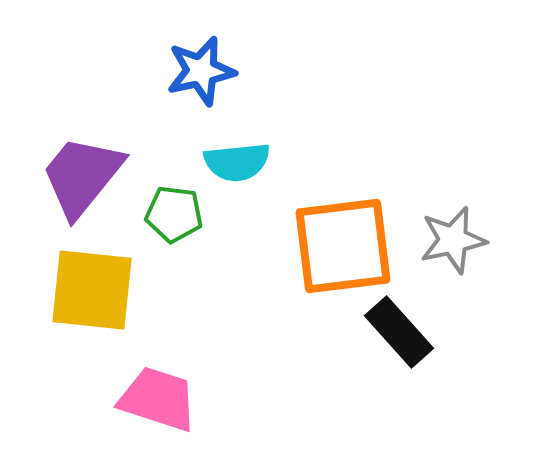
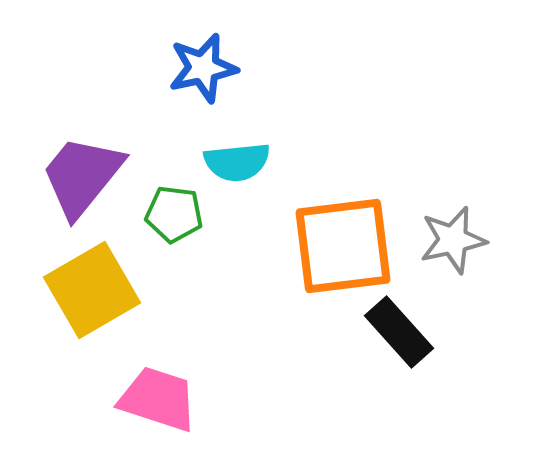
blue star: moved 2 px right, 3 px up
yellow square: rotated 36 degrees counterclockwise
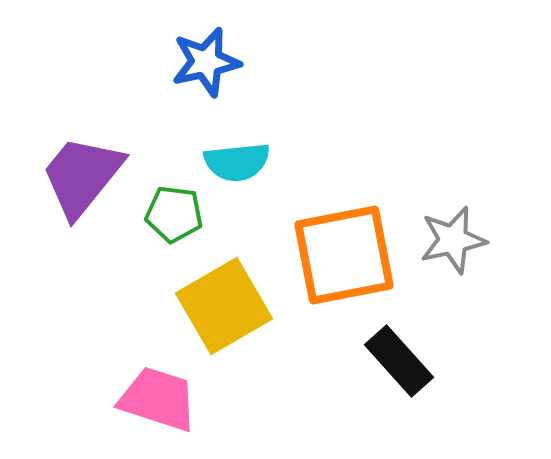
blue star: moved 3 px right, 6 px up
orange square: moved 1 px right, 9 px down; rotated 4 degrees counterclockwise
yellow square: moved 132 px right, 16 px down
black rectangle: moved 29 px down
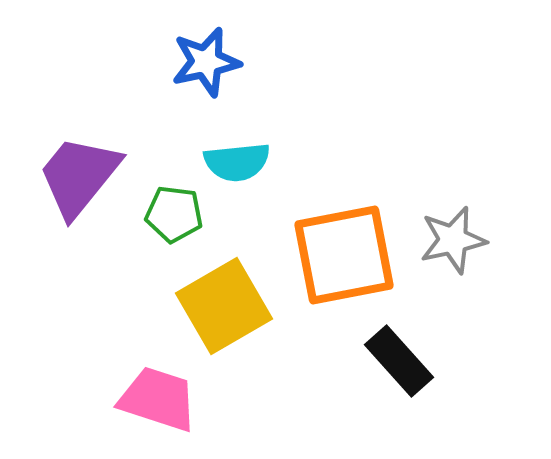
purple trapezoid: moved 3 px left
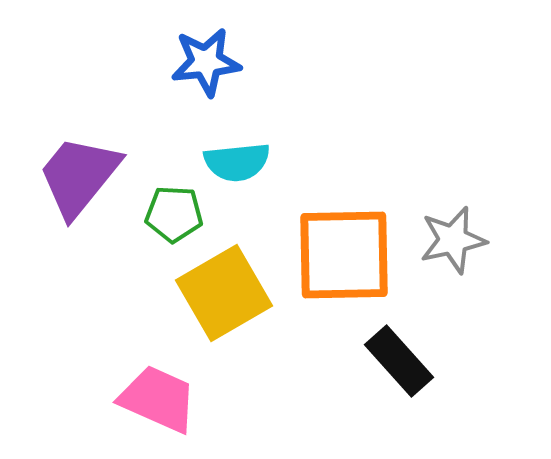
blue star: rotated 6 degrees clockwise
green pentagon: rotated 4 degrees counterclockwise
orange square: rotated 10 degrees clockwise
yellow square: moved 13 px up
pink trapezoid: rotated 6 degrees clockwise
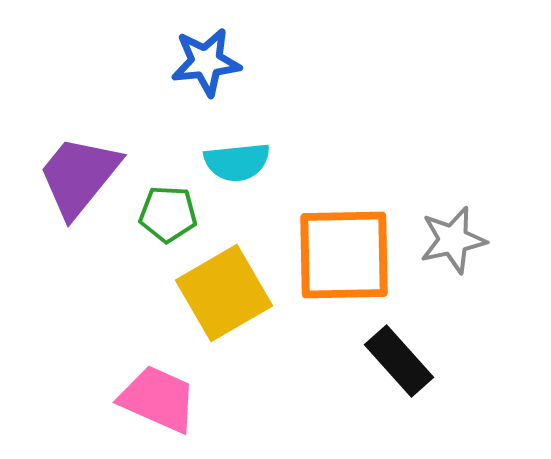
green pentagon: moved 6 px left
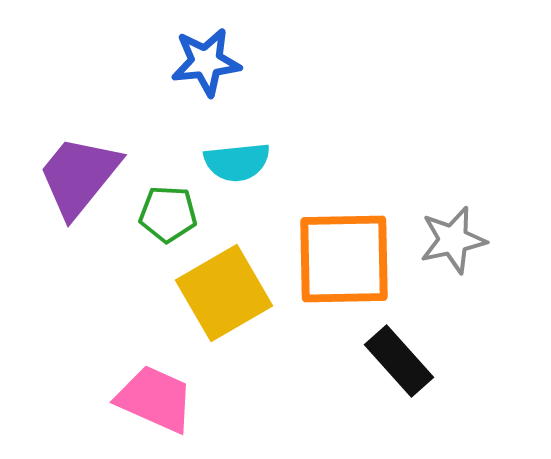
orange square: moved 4 px down
pink trapezoid: moved 3 px left
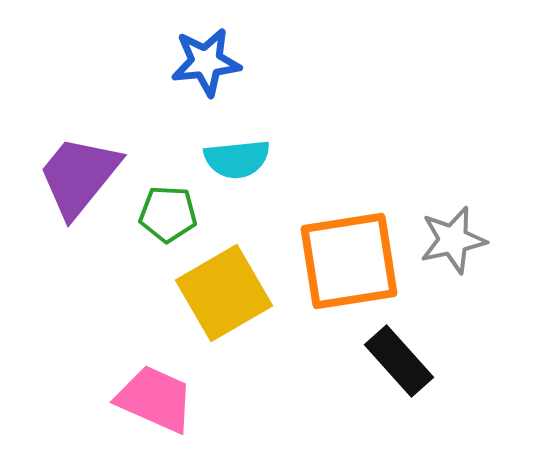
cyan semicircle: moved 3 px up
orange square: moved 5 px right, 2 px down; rotated 8 degrees counterclockwise
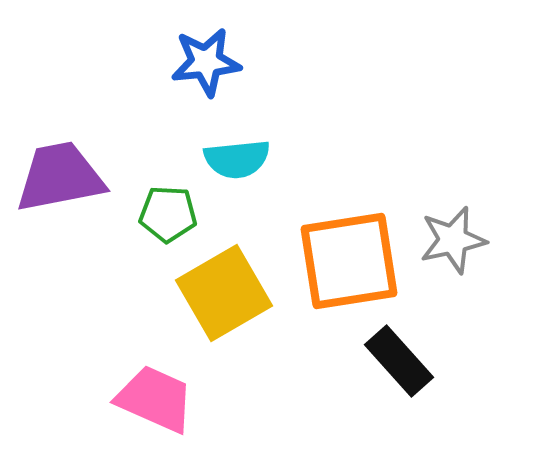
purple trapezoid: moved 19 px left, 1 px down; rotated 40 degrees clockwise
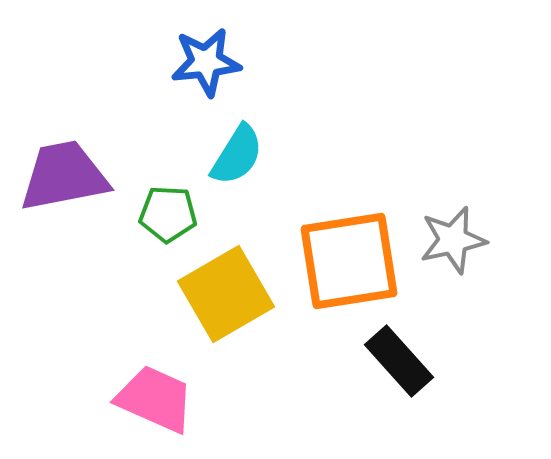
cyan semicircle: moved 4 px up; rotated 52 degrees counterclockwise
purple trapezoid: moved 4 px right, 1 px up
yellow square: moved 2 px right, 1 px down
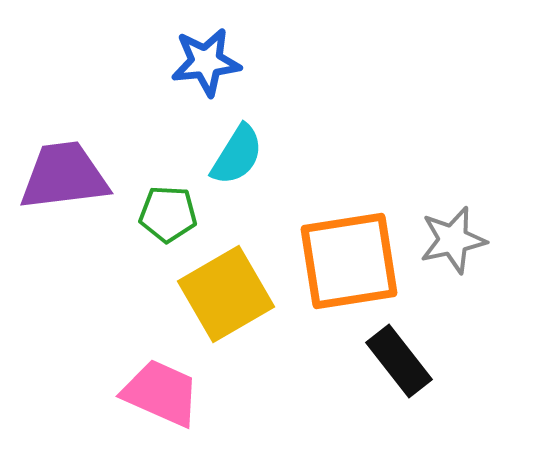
purple trapezoid: rotated 4 degrees clockwise
black rectangle: rotated 4 degrees clockwise
pink trapezoid: moved 6 px right, 6 px up
